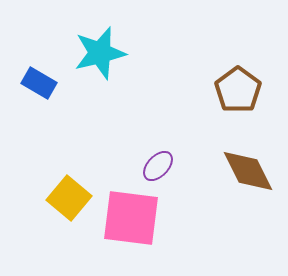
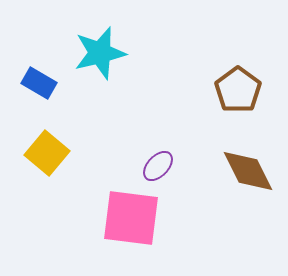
yellow square: moved 22 px left, 45 px up
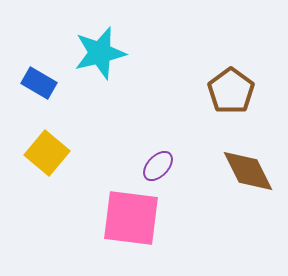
brown pentagon: moved 7 px left, 1 px down
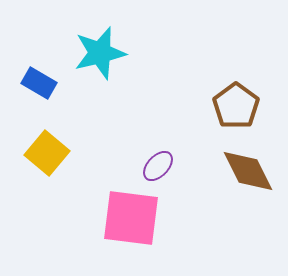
brown pentagon: moved 5 px right, 15 px down
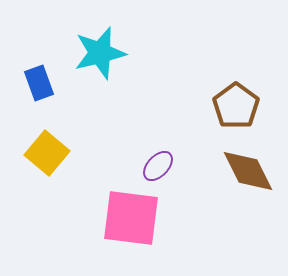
blue rectangle: rotated 40 degrees clockwise
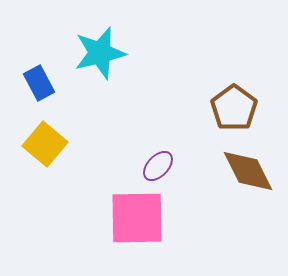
blue rectangle: rotated 8 degrees counterclockwise
brown pentagon: moved 2 px left, 2 px down
yellow square: moved 2 px left, 9 px up
pink square: moved 6 px right; rotated 8 degrees counterclockwise
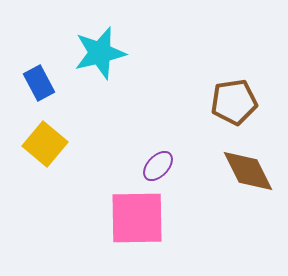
brown pentagon: moved 6 px up; rotated 27 degrees clockwise
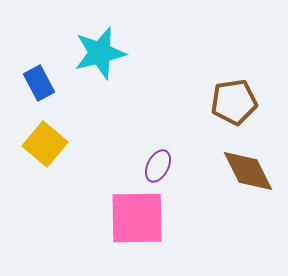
purple ellipse: rotated 16 degrees counterclockwise
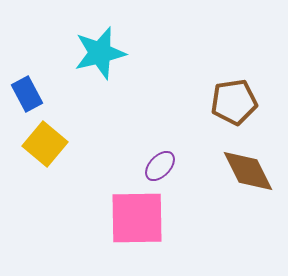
blue rectangle: moved 12 px left, 11 px down
purple ellipse: moved 2 px right; rotated 16 degrees clockwise
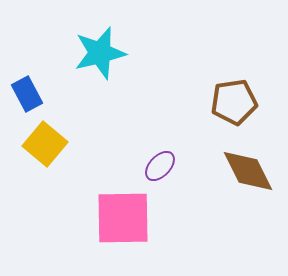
pink square: moved 14 px left
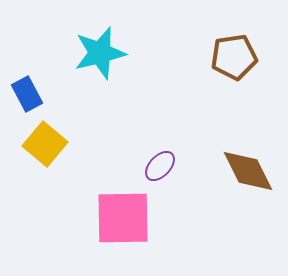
brown pentagon: moved 45 px up
